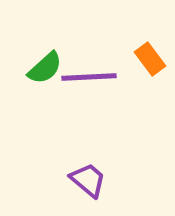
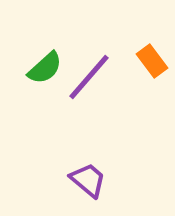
orange rectangle: moved 2 px right, 2 px down
purple line: rotated 46 degrees counterclockwise
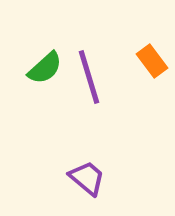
purple line: rotated 58 degrees counterclockwise
purple trapezoid: moved 1 px left, 2 px up
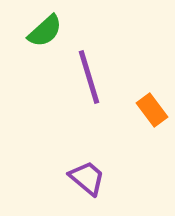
orange rectangle: moved 49 px down
green semicircle: moved 37 px up
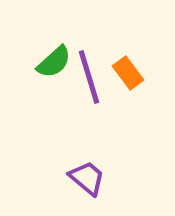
green semicircle: moved 9 px right, 31 px down
orange rectangle: moved 24 px left, 37 px up
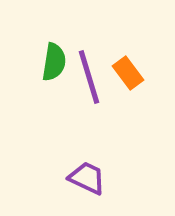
green semicircle: rotated 39 degrees counterclockwise
purple trapezoid: rotated 15 degrees counterclockwise
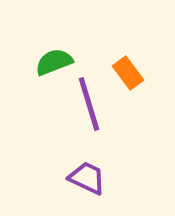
green semicircle: rotated 120 degrees counterclockwise
purple line: moved 27 px down
